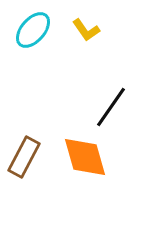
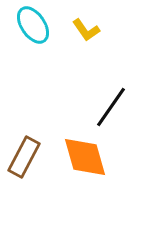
cyan ellipse: moved 5 px up; rotated 75 degrees counterclockwise
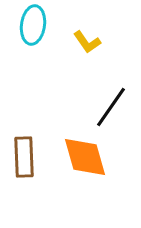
cyan ellipse: rotated 42 degrees clockwise
yellow L-shape: moved 1 px right, 12 px down
brown rectangle: rotated 30 degrees counterclockwise
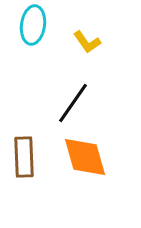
black line: moved 38 px left, 4 px up
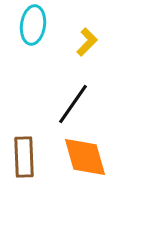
yellow L-shape: rotated 100 degrees counterclockwise
black line: moved 1 px down
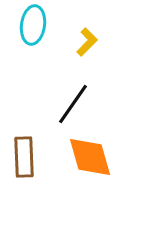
orange diamond: moved 5 px right
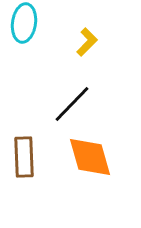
cyan ellipse: moved 9 px left, 2 px up
black line: moved 1 px left; rotated 9 degrees clockwise
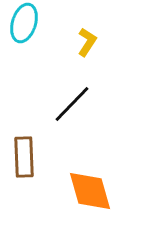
cyan ellipse: rotated 9 degrees clockwise
yellow L-shape: rotated 12 degrees counterclockwise
orange diamond: moved 34 px down
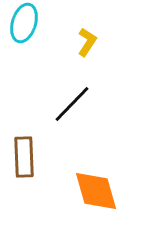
orange diamond: moved 6 px right
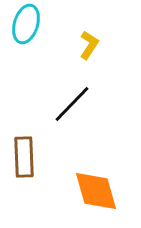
cyan ellipse: moved 2 px right, 1 px down
yellow L-shape: moved 2 px right, 3 px down
